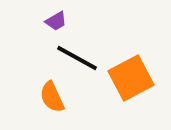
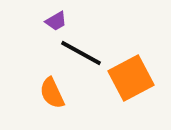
black line: moved 4 px right, 5 px up
orange semicircle: moved 4 px up
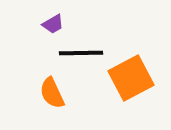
purple trapezoid: moved 3 px left, 3 px down
black line: rotated 30 degrees counterclockwise
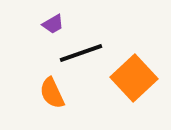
black line: rotated 18 degrees counterclockwise
orange square: moved 3 px right; rotated 15 degrees counterclockwise
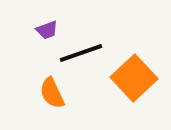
purple trapezoid: moved 6 px left, 6 px down; rotated 10 degrees clockwise
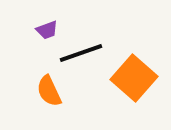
orange square: rotated 6 degrees counterclockwise
orange semicircle: moved 3 px left, 2 px up
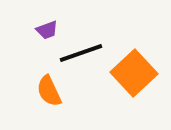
orange square: moved 5 px up; rotated 6 degrees clockwise
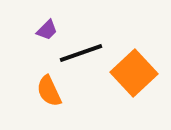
purple trapezoid: rotated 25 degrees counterclockwise
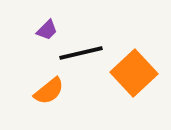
black line: rotated 6 degrees clockwise
orange semicircle: rotated 104 degrees counterclockwise
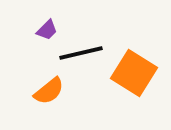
orange square: rotated 15 degrees counterclockwise
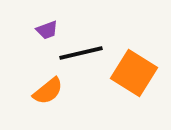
purple trapezoid: rotated 25 degrees clockwise
orange semicircle: moved 1 px left
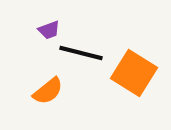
purple trapezoid: moved 2 px right
black line: rotated 27 degrees clockwise
